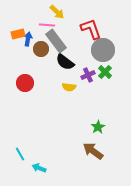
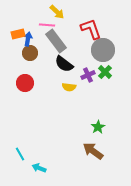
brown circle: moved 11 px left, 4 px down
black semicircle: moved 1 px left, 2 px down
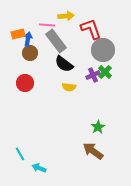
yellow arrow: moved 9 px right, 4 px down; rotated 49 degrees counterclockwise
purple cross: moved 5 px right
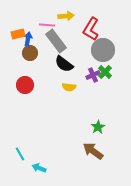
red L-shape: rotated 130 degrees counterclockwise
red circle: moved 2 px down
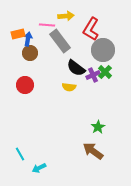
gray rectangle: moved 4 px right
black semicircle: moved 12 px right, 4 px down
cyan arrow: rotated 48 degrees counterclockwise
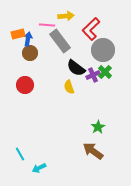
red L-shape: rotated 15 degrees clockwise
yellow semicircle: rotated 64 degrees clockwise
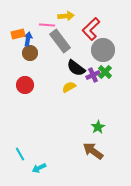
yellow semicircle: rotated 80 degrees clockwise
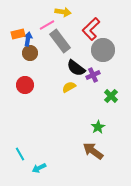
yellow arrow: moved 3 px left, 4 px up; rotated 14 degrees clockwise
pink line: rotated 35 degrees counterclockwise
green cross: moved 6 px right, 24 px down
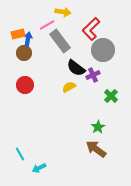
brown circle: moved 6 px left
brown arrow: moved 3 px right, 2 px up
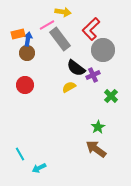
gray rectangle: moved 2 px up
brown circle: moved 3 px right
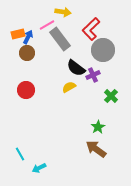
blue arrow: moved 2 px up; rotated 16 degrees clockwise
red circle: moved 1 px right, 5 px down
